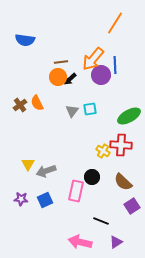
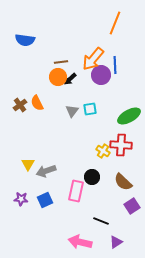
orange line: rotated 10 degrees counterclockwise
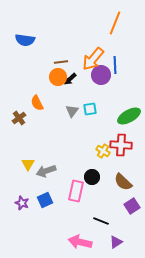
brown cross: moved 1 px left, 13 px down
purple star: moved 1 px right, 4 px down; rotated 16 degrees clockwise
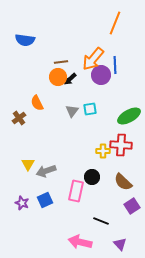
yellow cross: rotated 32 degrees counterclockwise
purple triangle: moved 4 px right, 2 px down; rotated 40 degrees counterclockwise
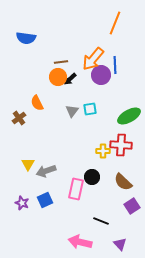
blue semicircle: moved 1 px right, 2 px up
pink rectangle: moved 2 px up
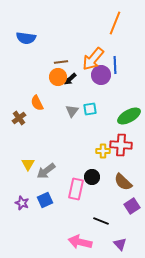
gray arrow: rotated 18 degrees counterclockwise
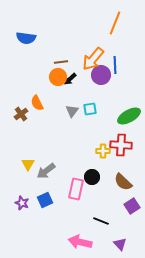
brown cross: moved 2 px right, 4 px up
